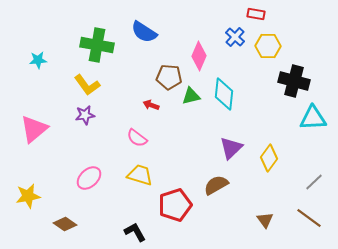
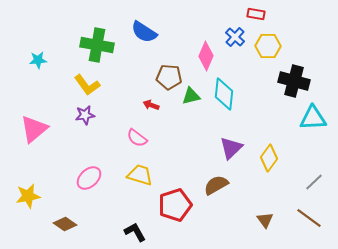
pink diamond: moved 7 px right
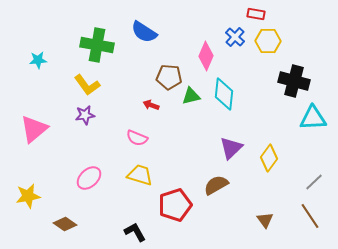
yellow hexagon: moved 5 px up
pink semicircle: rotated 15 degrees counterclockwise
brown line: moved 1 px right, 2 px up; rotated 20 degrees clockwise
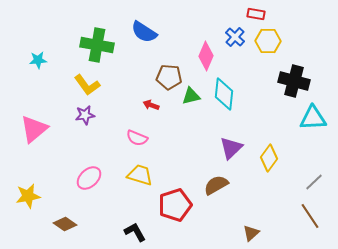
brown triangle: moved 14 px left, 13 px down; rotated 24 degrees clockwise
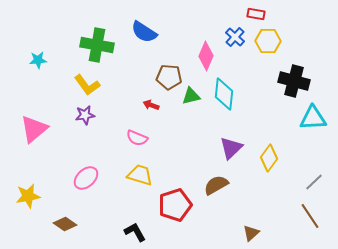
pink ellipse: moved 3 px left
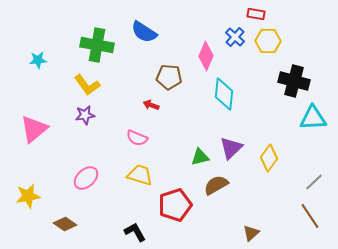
green triangle: moved 9 px right, 61 px down
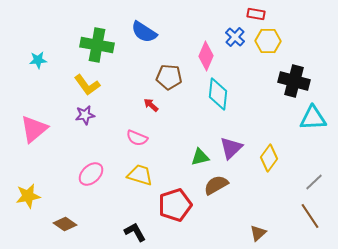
cyan diamond: moved 6 px left
red arrow: rotated 21 degrees clockwise
pink ellipse: moved 5 px right, 4 px up
brown triangle: moved 7 px right
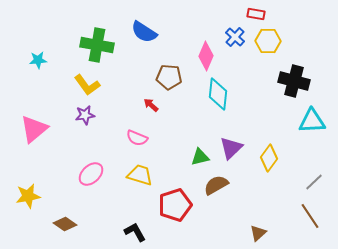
cyan triangle: moved 1 px left, 3 px down
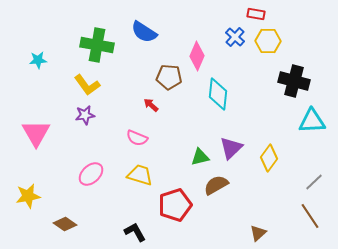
pink diamond: moved 9 px left
pink triangle: moved 2 px right, 4 px down; rotated 20 degrees counterclockwise
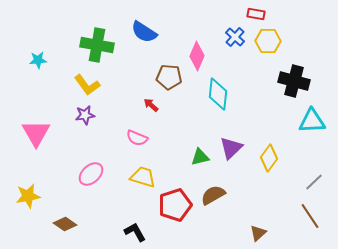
yellow trapezoid: moved 3 px right, 2 px down
brown semicircle: moved 3 px left, 10 px down
